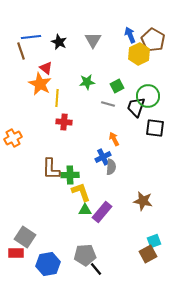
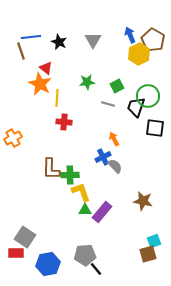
gray semicircle: moved 4 px right, 1 px up; rotated 49 degrees counterclockwise
brown square: rotated 12 degrees clockwise
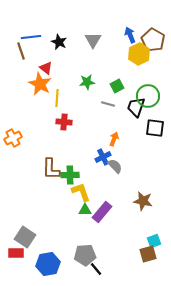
orange arrow: rotated 48 degrees clockwise
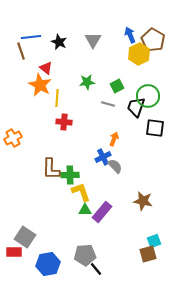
orange star: moved 1 px down
red rectangle: moved 2 px left, 1 px up
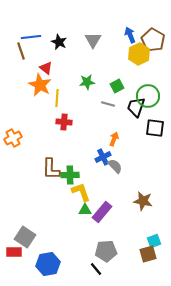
gray pentagon: moved 21 px right, 4 px up
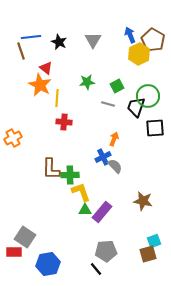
black square: rotated 12 degrees counterclockwise
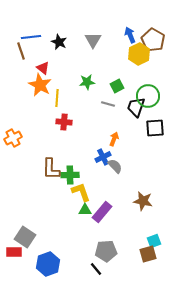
red triangle: moved 3 px left
blue hexagon: rotated 10 degrees counterclockwise
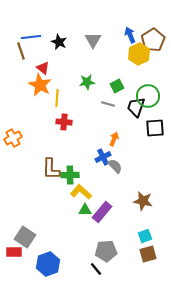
brown pentagon: rotated 10 degrees clockwise
yellow L-shape: rotated 30 degrees counterclockwise
cyan square: moved 9 px left, 5 px up
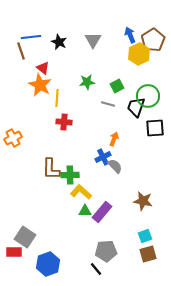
green triangle: moved 1 px down
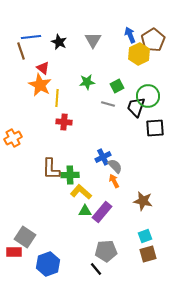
orange arrow: moved 42 px down; rotated 48 degrees counterclockwise
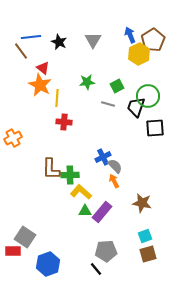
brown line: rotated 18 degrees counterclockwise
brown star: moved 1 px left, 2 px down
red rectangle: moved 1 px left, 1 px up
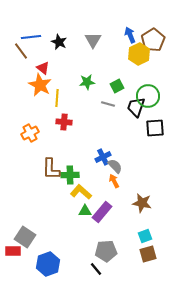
orange cross: moved 17 px right, 5 px up
